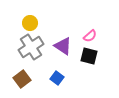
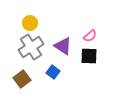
black square: rotated 12 degrees counterclockwise
blue square: moved 4 px left, 6 px up
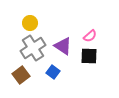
gray cross: moved 2 px right, 1 px down
brown square: moved 1 px left, 4 px up
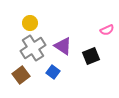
pink semicircle: moved 17 px right, 6 px up; rotated 16 degrees clockwise
black square: moved 2 px right; rotated 24 degrees counterclockwise
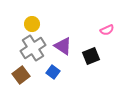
yellow circle: moved 2 px right, 1 px down
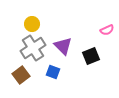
purple triangle: rotated 12 degrees clockwise
blue square: rotated 16 degrees counterclockwise
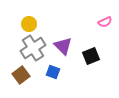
yellow circle: moved 3 px left
pink semicircle: moved 2 px left, 8 px up
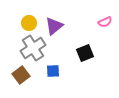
yellow circle: moved 1 px up
purple triangle: moved 9 px left, 20 px up; rotated 36 degrees clockwise
black square: moved 6 px left, 3 px up
blue square: moved 1 px up; rotated 24 degrees counterclockwise
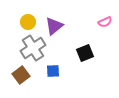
yellow circle: moved 1 px left, 1 px up
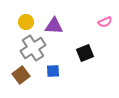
yellow circle: moved 2 px left
purple triangle: rotated 42 degrees clockwise
